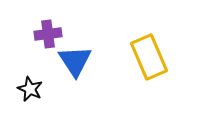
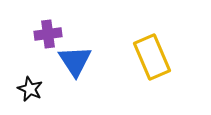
yellow rectangle: moved 3 px right
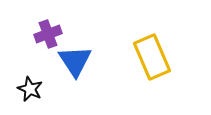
purple cross: rotated 12 degrees counterclockwise
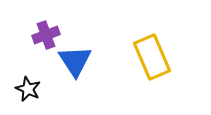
purple cross: moved 2 px left, 1 px down
black star: moved 2 px left
